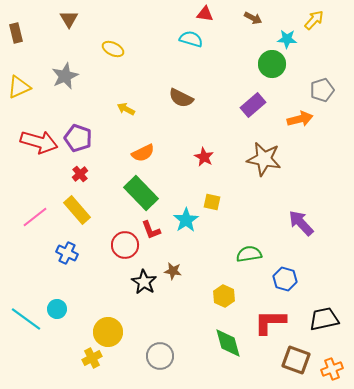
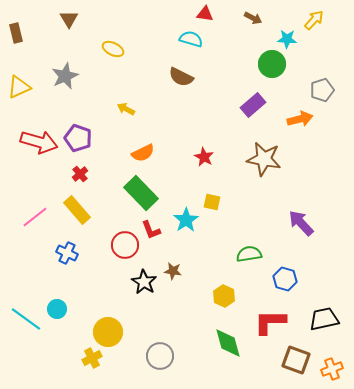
brown semicircle at (181, 98): moved 21 px up
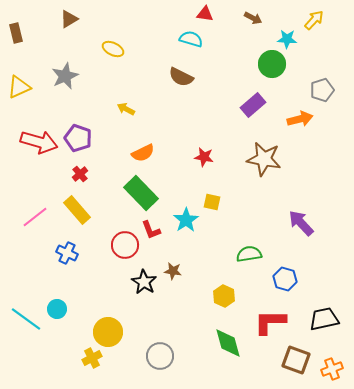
brown triangle at (69, 19): rotated 30 degrees clockwise
red star at (204, 157): rotated 18 degrees counterclockwise
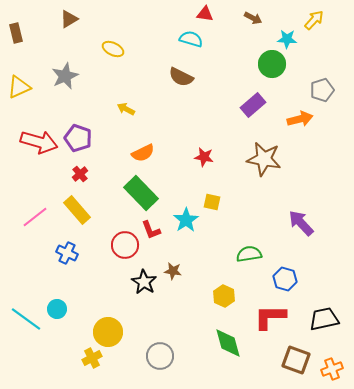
red L-shape at (270, 322): moved 5 px up
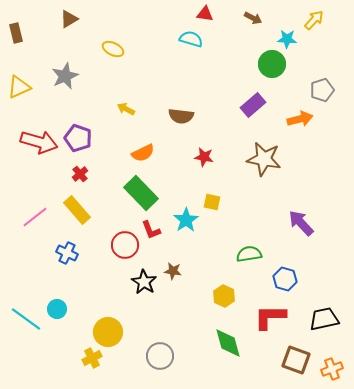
brown semicircle at (181, 77): moved 39 px down; rotated 20 degrees counterclockwise
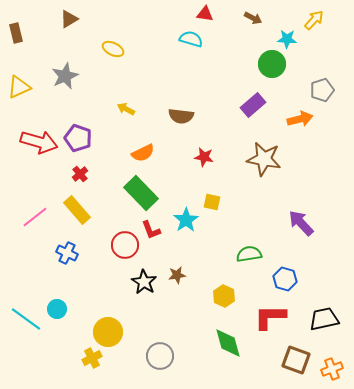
brown star at (173, 271): moved 4 px right, 4 px down; rotated 18 degrees counterclockwise
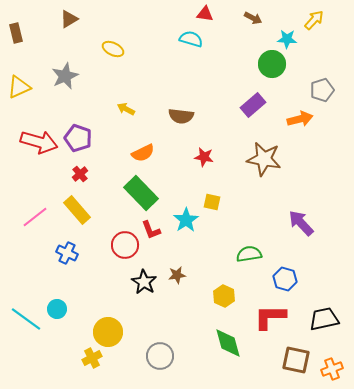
brown square at (296, 360): rotated 8 degrees counterclockwise
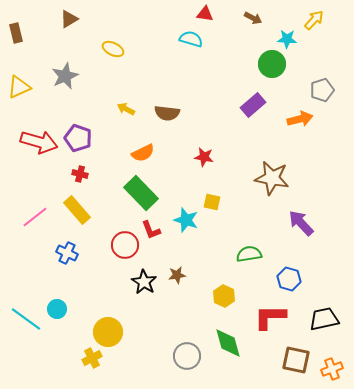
brown semicircle at (181, 116): moved 14 px left, 3 px up
brown star at (264, 159): moved 8 px right, 19 px down
red cross at (80, 174): rotated 35 degrees counterclockwise
cyan star at (186, 220): rotated 20 degrees counterclockwise
blue hexagon at (285, 279): moved 4 px right
gray circle at (160, 356): moved 27 px right
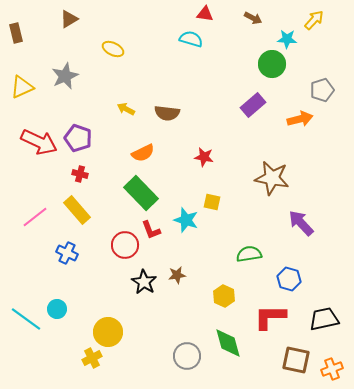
yellow triangle at (19, 87): moved 3 px right
red arrow at (39, 142): rotated 9 degrees clockwise
